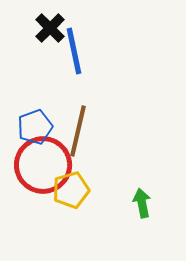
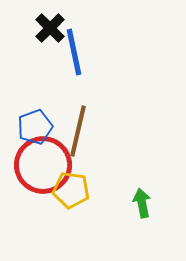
blue line: moved 1 px down
yellow pentagon: rotated 24 degrees clockwise
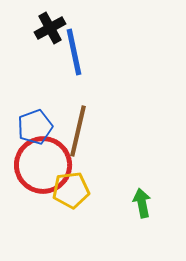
black cross: rotated 16 degrees clockwise
yellow pentagon: rotated 15 degrees counterclockwise
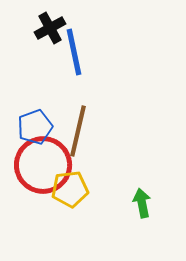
yellow pentagon: moved 1 px left, 1 px up
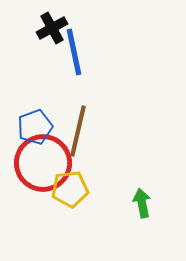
black cross: moved 2 px right
red circle: moved 2 px up
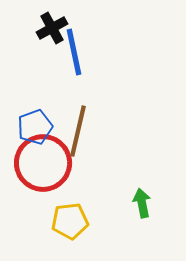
yellow pentagon: moved 32 px down
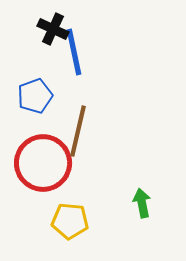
black cross: moved 1 px right, 1 px down; rotated 36 degrees counterclockwise
blue pentagon: moved 31 px up
yellow pentagon: rotated 12 degrees clockwise
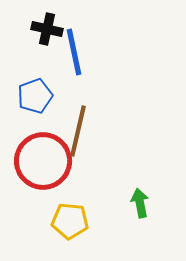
black cross: moved 6 px left; rotated 12 degrees counterclockwise
red circle: moved 2 px up
green arrow: moved 2 px left
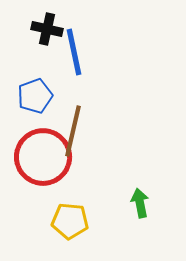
brown line: moved 5 px left
red circle: moved 4 px up
